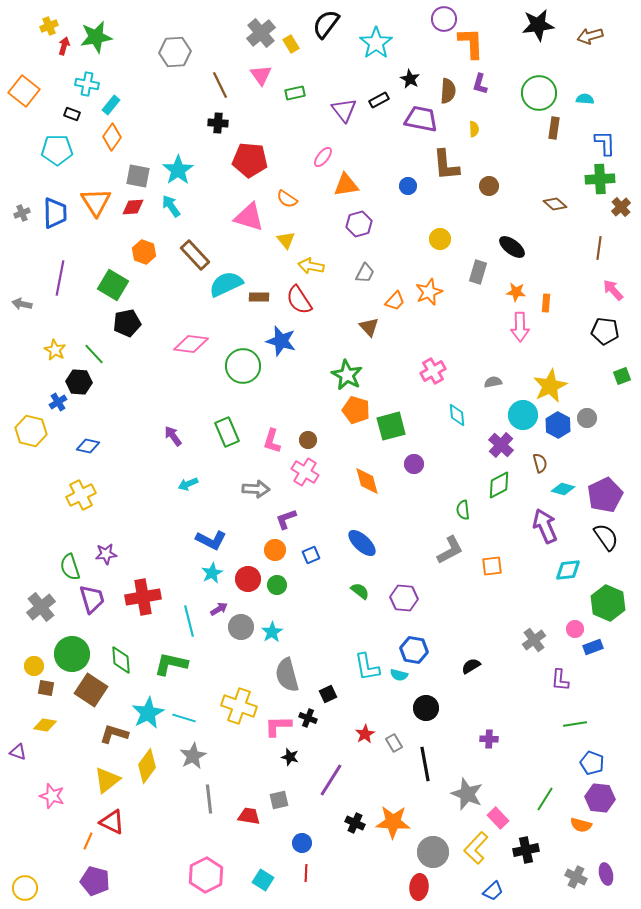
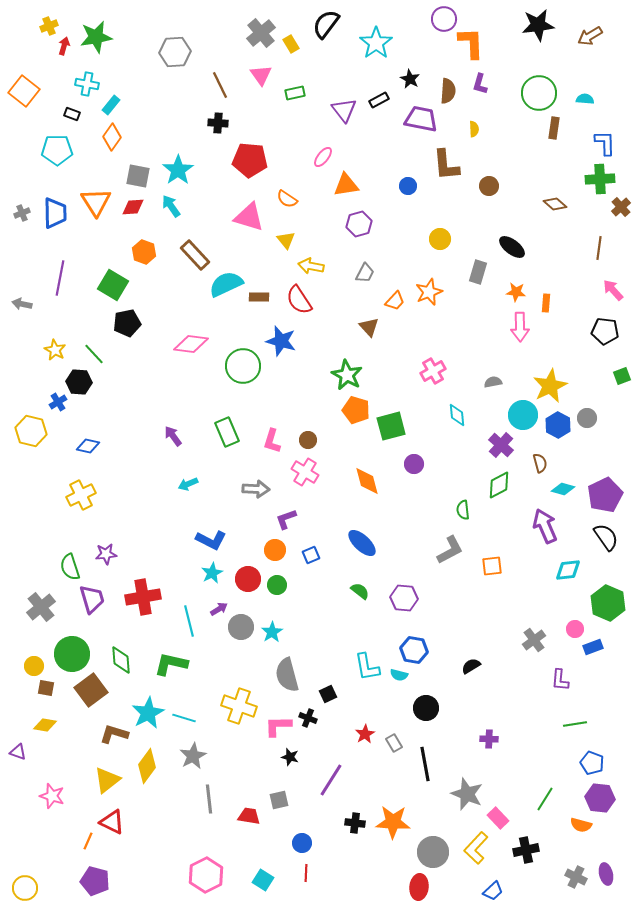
brown arrow at (590, 36): rotated 15 degrees counterclockwise
brown square at (91, 690): rotated 20 degrees clockwise
black cross at (355, 823): rotated 18 degrees counterclockwise
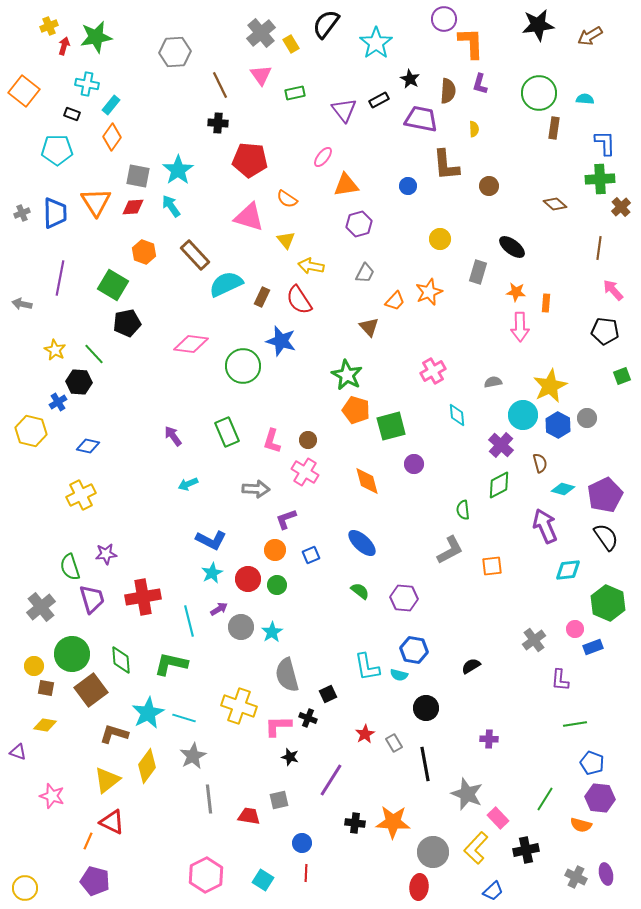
brown rectangle at (259, 297): moved 3 px right; rotated 66 degrees counterclockwise
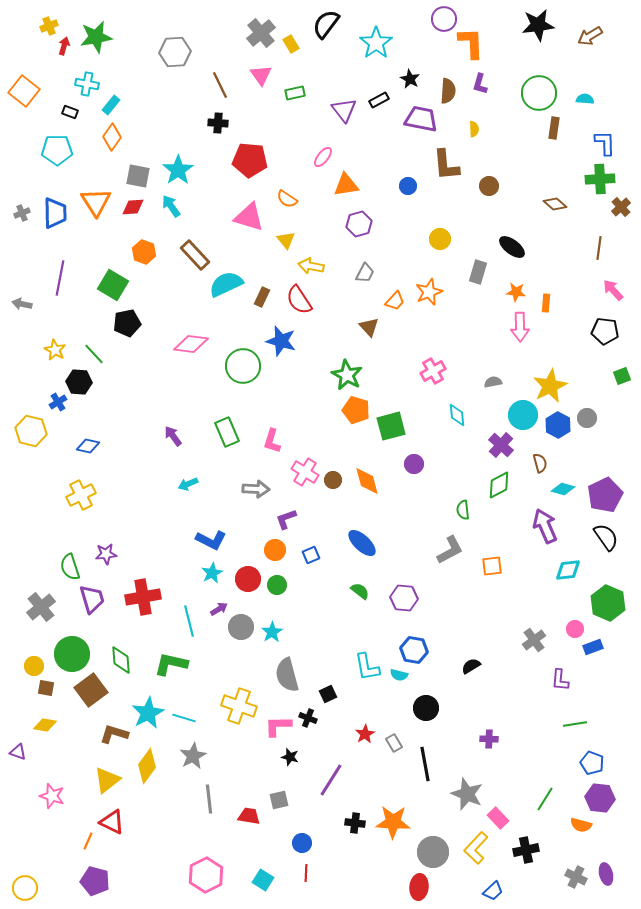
black rectangle at (72, 114): moved 2 px left, 2 px up
brown circle at (308, 440): moved 25 px right, 40 px down
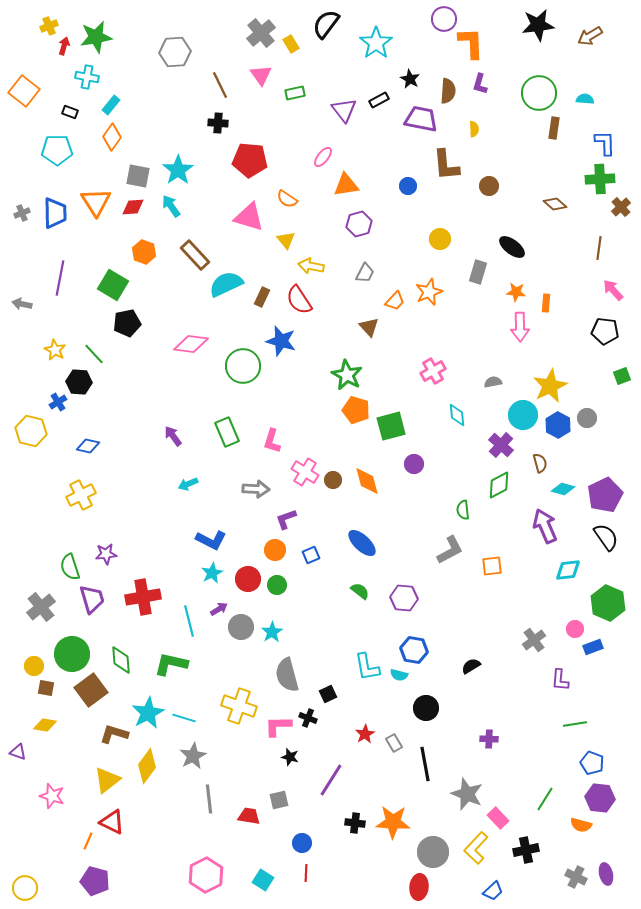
cyan cross at (87, 84): moved 7 px up
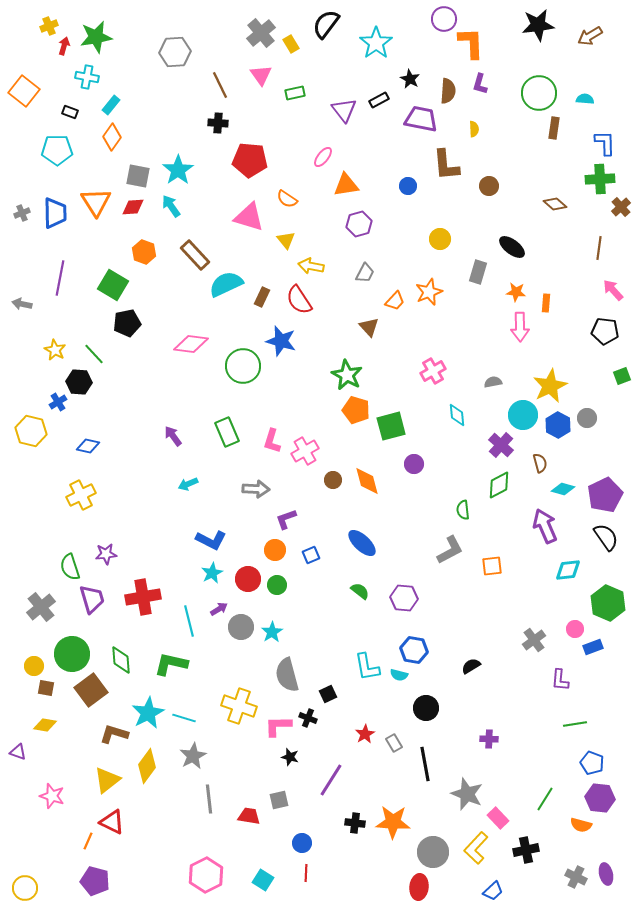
pink cross at (305, 472): moved 21 px up; rotated 28 degrees clockwise
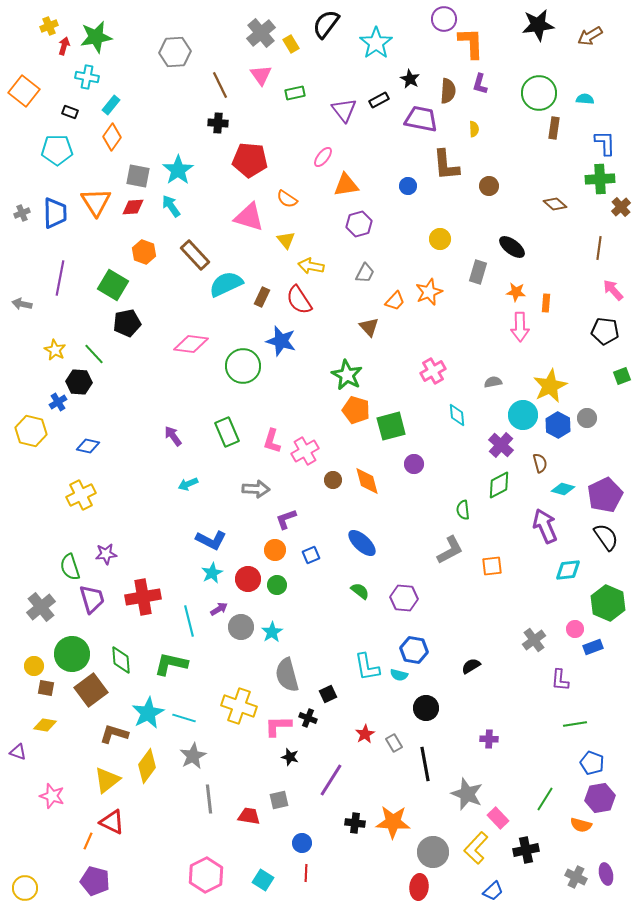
purple hexagon at (600, 798): rotated 16 degrees counterclockwise
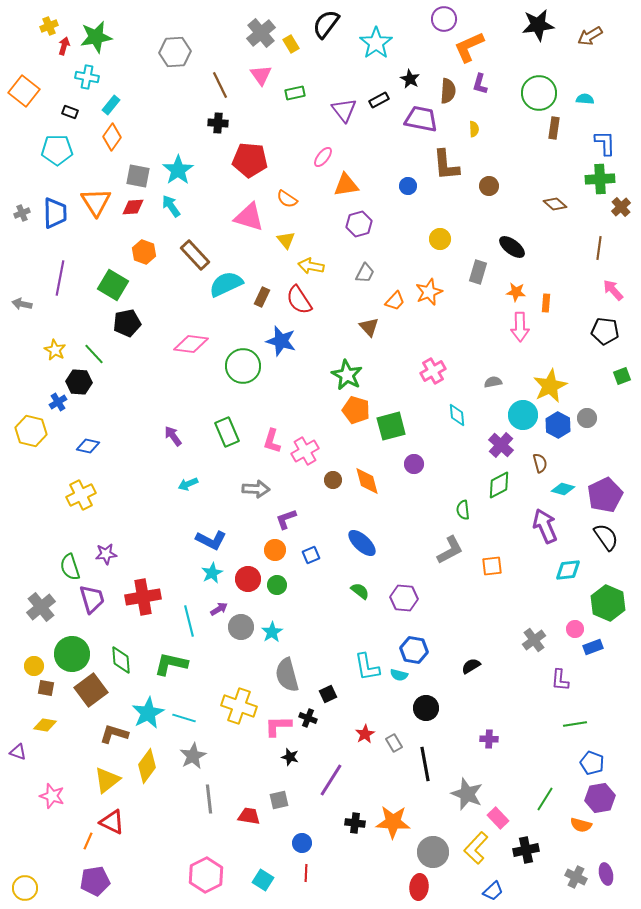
orange L-shape at (471, 43): moved 2 px left, 4 px down; rotated 112 degrees counterclockwise
purple pentagon at (95, 881): rotated 24 degrees counterclockwise
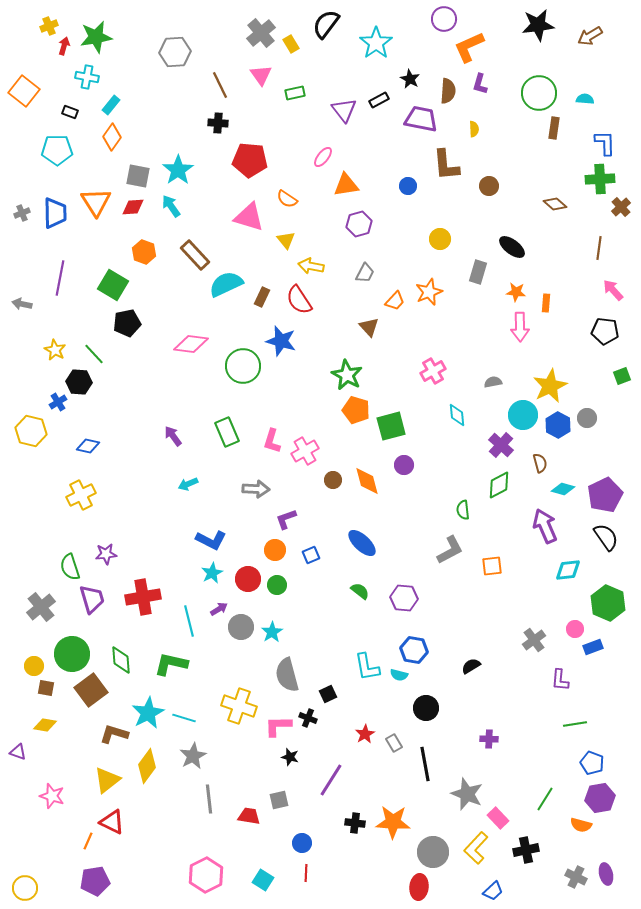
purple circle at (414, 464): moved 10 px left, 1 px down
